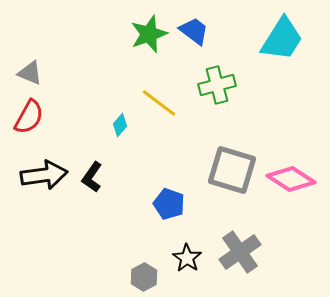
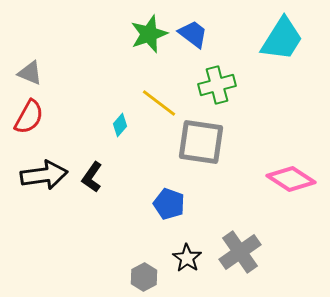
blue trapezoid: moved 1 px left, 3 px down
gray square: moved 31 px left, 28 px up; rotated 9 degrees counterclockwise
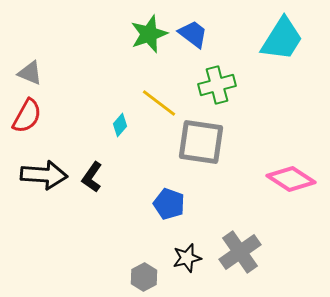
red semicircle: moved 2 px left, 1 px up
black arrow: rotated 12 degrees clockwise
black star: rotated 24 degrees clockwise
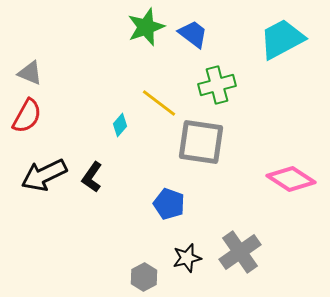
green star: moved 3 px left, 7 px up
cyan trapezoid: rotated 150 degrees counterclockwise
black arrow: rotated 150 degrees clockwise
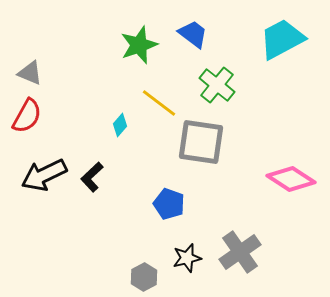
green star: moved 7 px left, 18 px down
green cross: rotated 36 degrees counterclockwise
black L-shape: rotated 12 degrees clockwise
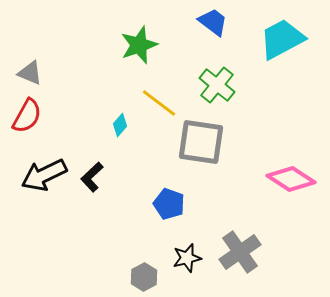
blue trapezoid: moved 20 px right, 12 px up
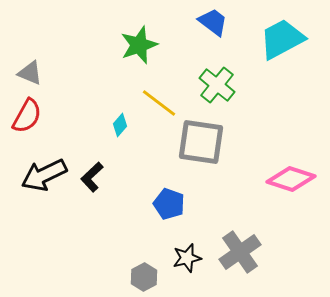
pink diamond: rotated 15 degrees counterclockwise
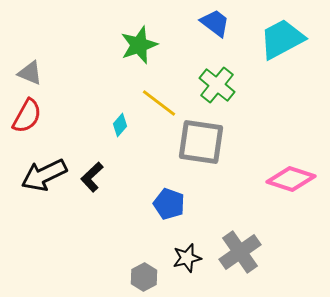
blue trapezoid: moved 2 px right, 1 px down
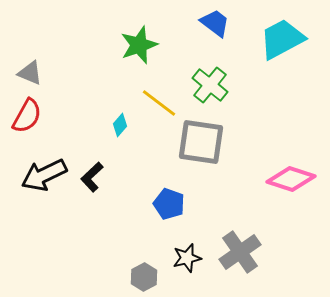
green cross: moved 7 px left
